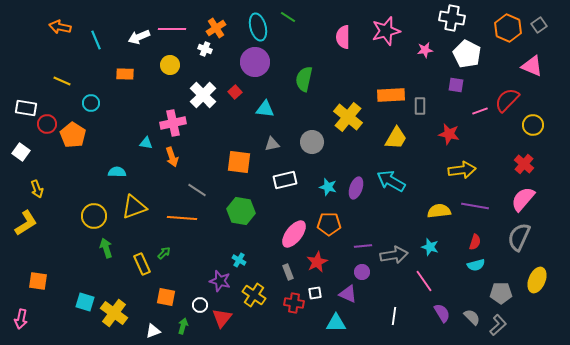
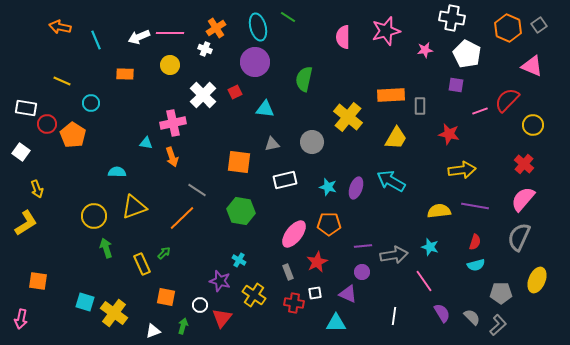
pink line at (172, 29): moved 2 px left, 4 px down
red square at (235, 92): rotated 16 degrees clockwise
orange line at (182, 218): rotated 48 degrees counterclockwise
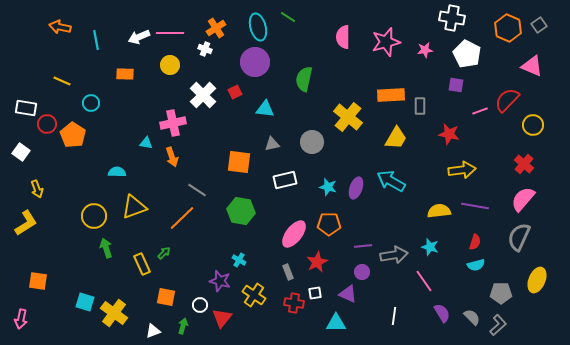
pink star at (386, 31): moved 11 px down
cyan line at (96, 40): rotated 12 degrees clockwise
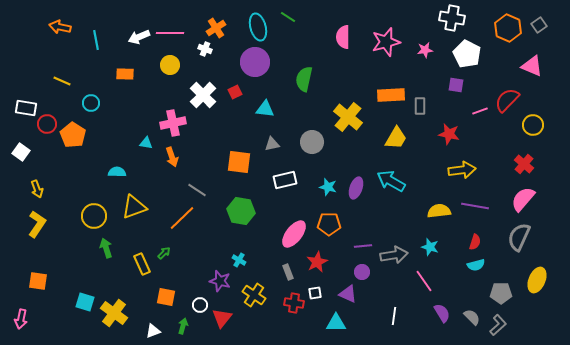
yellow L-shape at (26, 223): moved 11 px right, 1 px down; rotated 24 degrees counterclockwise
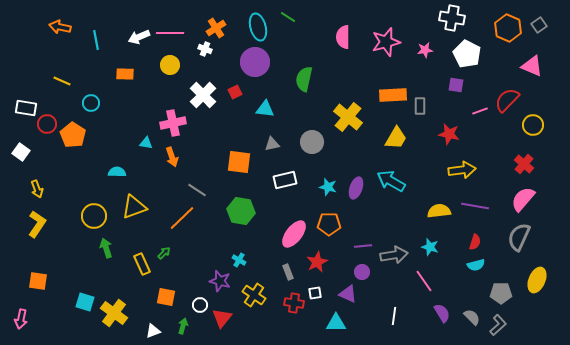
orange rectangle at (391, 95): moved 2 px right
